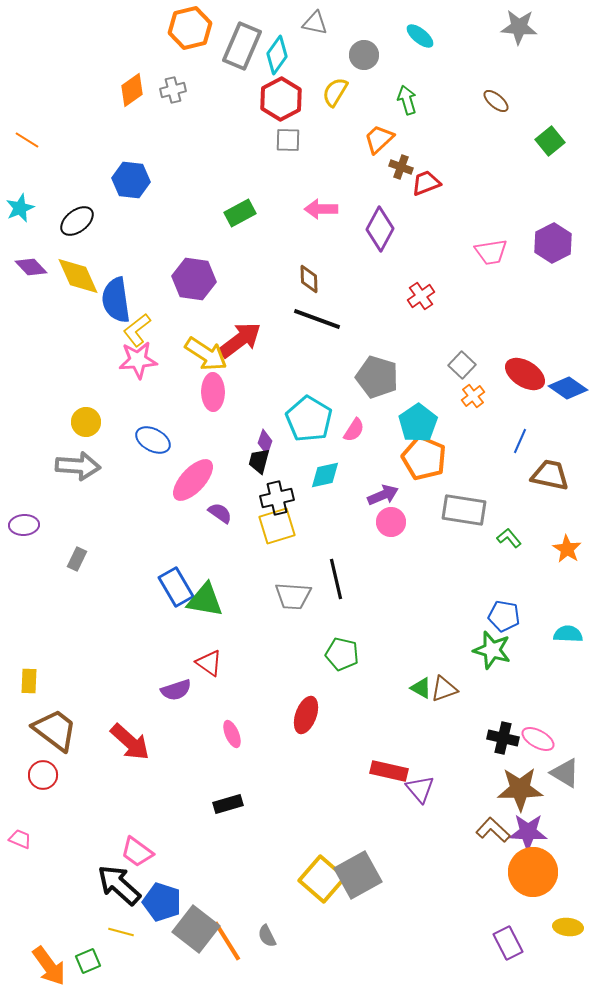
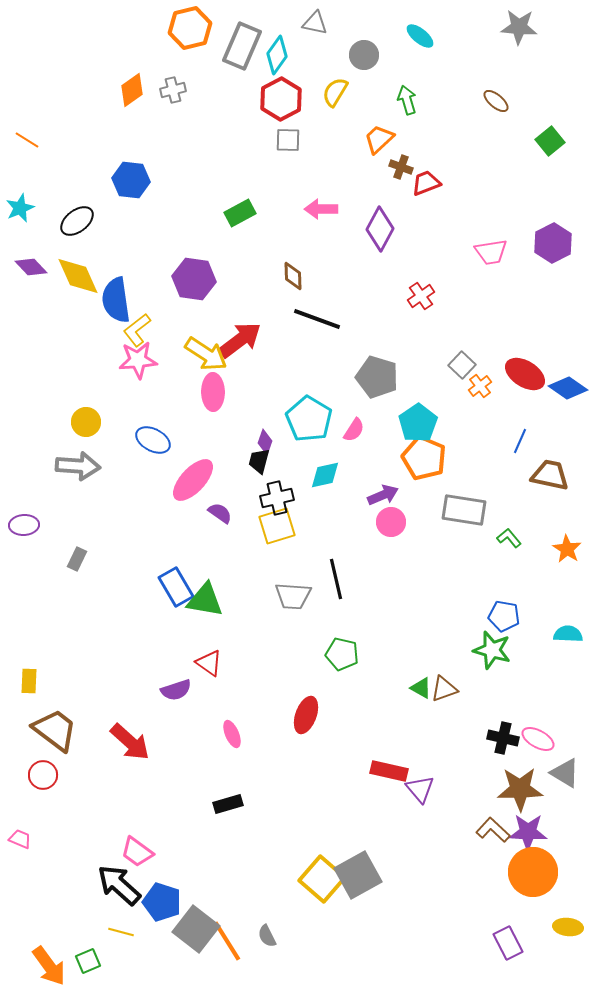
brown diamond at (309, 279): moved 16 px left, 3 px up
orange cross at (473, 396): moved 7 px right, 10 px up
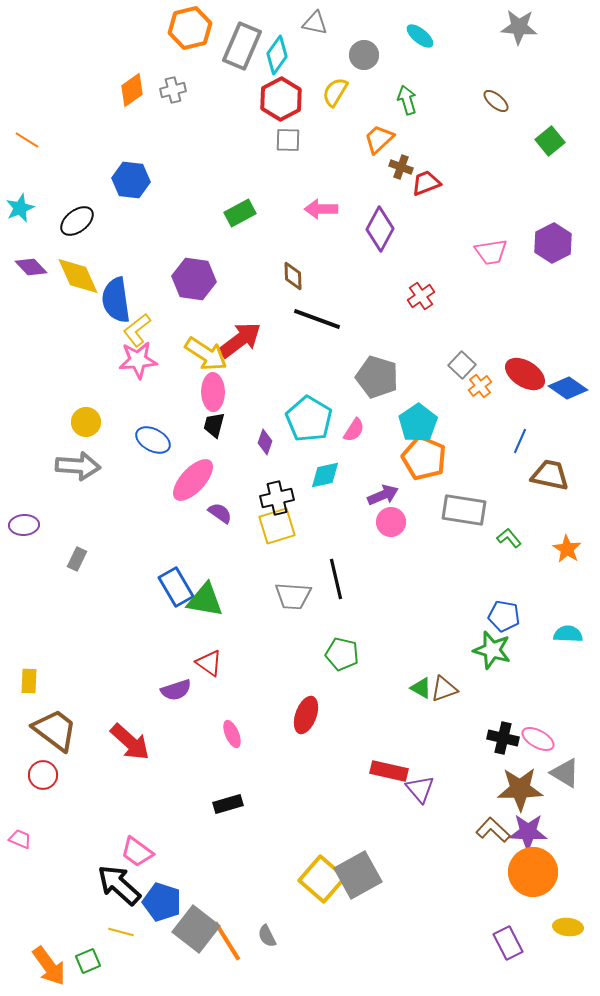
black trapezoid at (259, 461): moved 45 px left, 36 px up
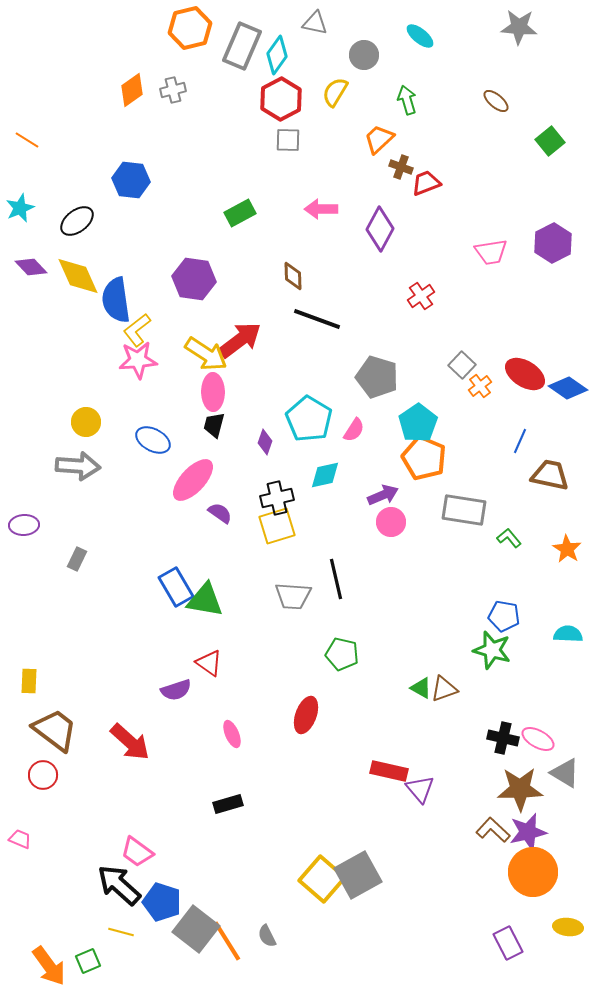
purple star at (528, 832): rotated 15 degrees counterclockwise
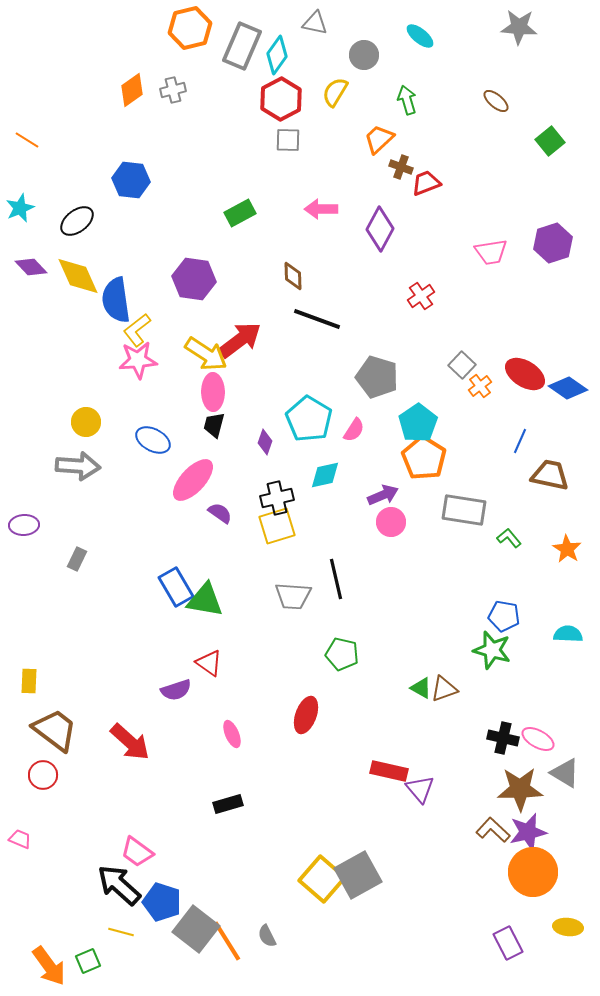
purple hexagon at (553, 243): rotated 9 degrees clockwise
orange pentagon at (424, 458): rotated 9 degrees clockwise
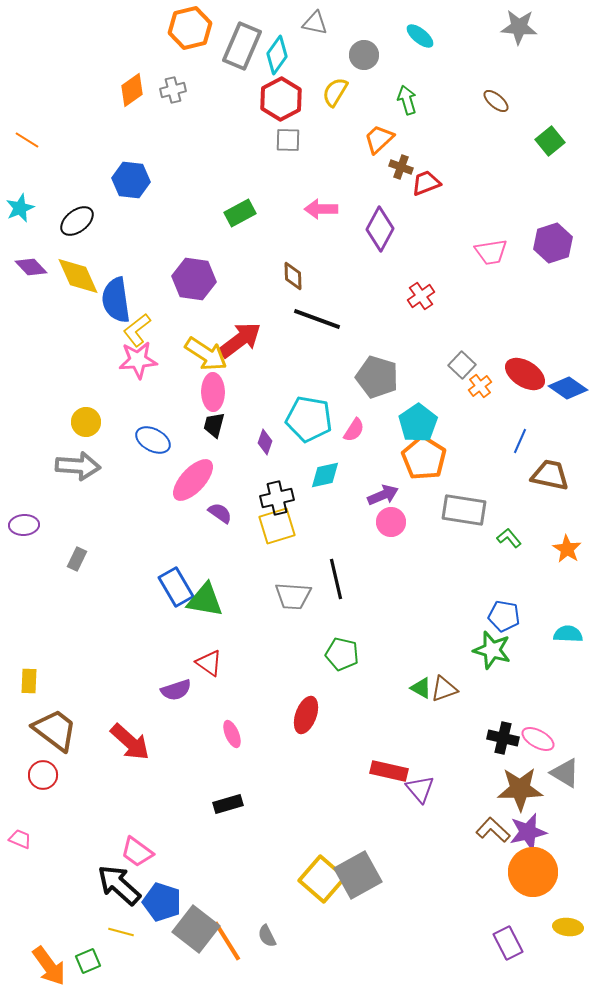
cyan pentagon at (309, 419): rotated 21 degrees counterclockwise
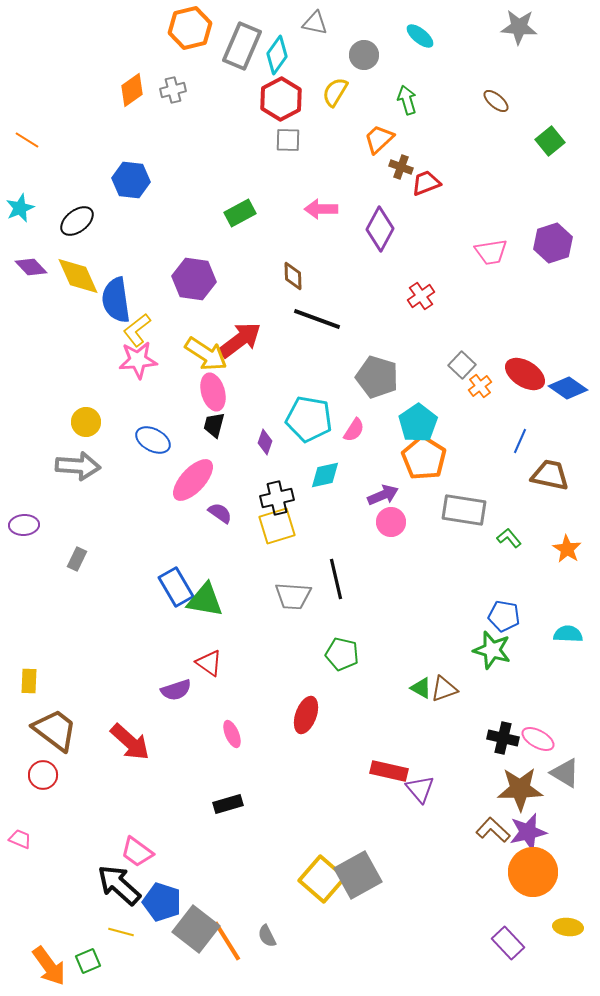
pink ellipse at (213, 392): rotated 15 degrees counterclockwise
purple rectangle at (508, 943): rotated 16 degrees counterclockwise
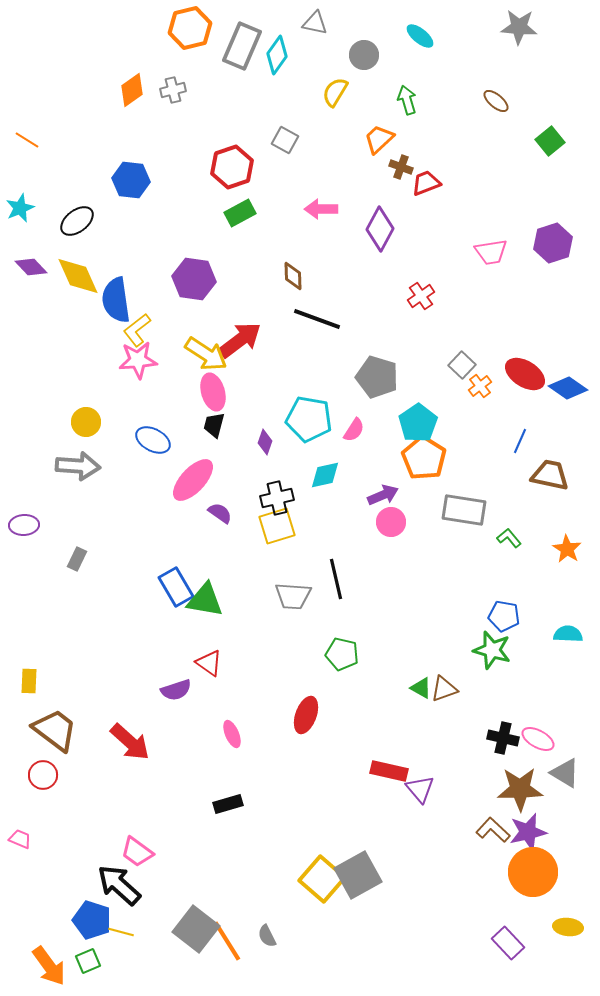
red hexagon at (281, 99): moved 49 px left, 68 px down; rotated 9 degrees clockwise
gray square at (288, 140): moved 3 px left; rotated 28 degrees clockwise
blue pentagon at (162, 902): moved 70 px left, 18 px down
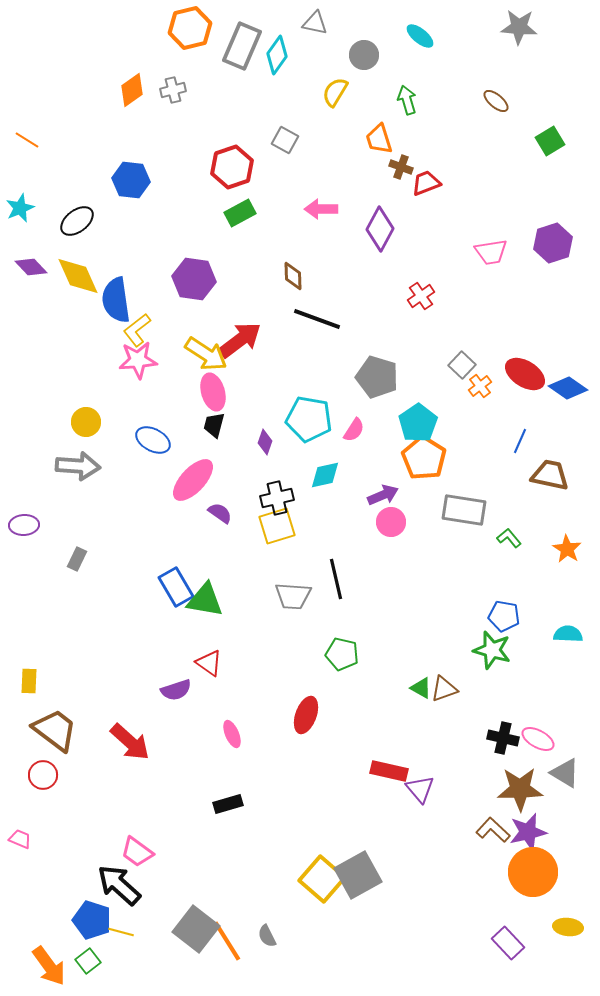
orange trapezoid at (379, 139): rotated 64 degrees counterclockwise
green square at (550, 141): rotated 8 degrees clockwise
green square at (88, 961): rotated 15 degrees counterclockwise
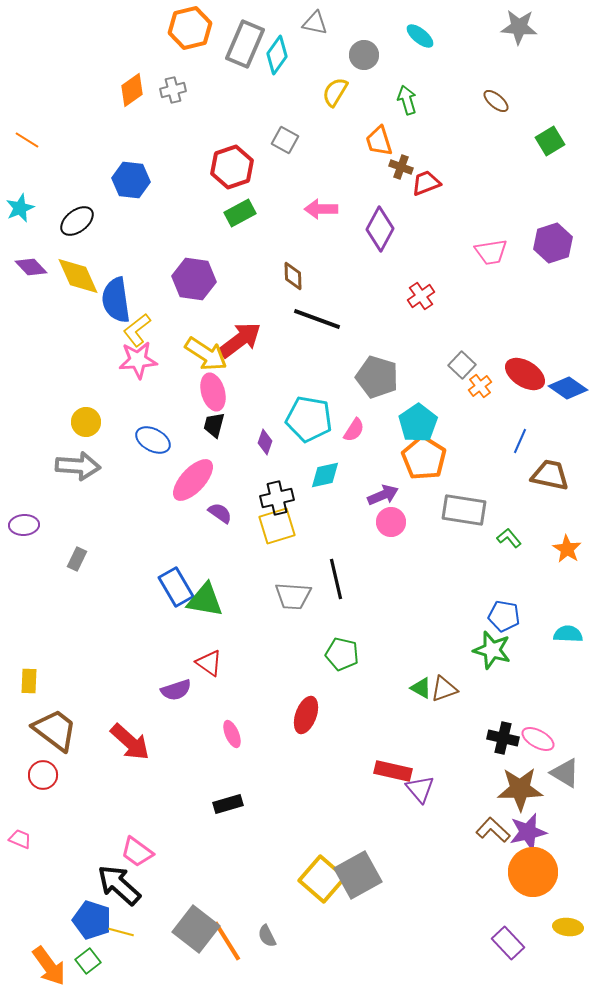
gray rectangle at (242, 46): moved 3 px right, 2 px up
orange trapezoid at (379, 139): moved 2 px down
red rectangle at (389, 771): moved 4 px right
